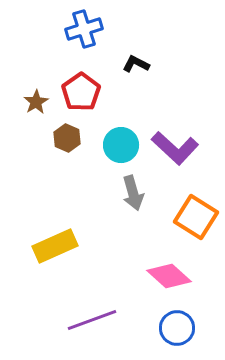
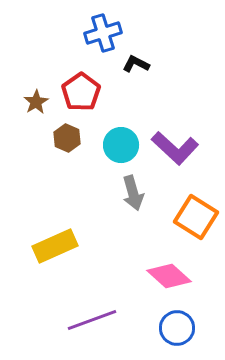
blue cross: moved 19 px right, 4 px down
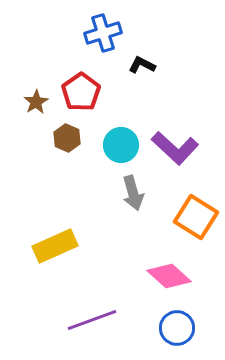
black L-shape: moved 6 px right, 1 px down
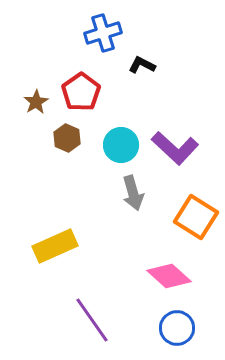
purple line: rotated 75 degrees clockwise
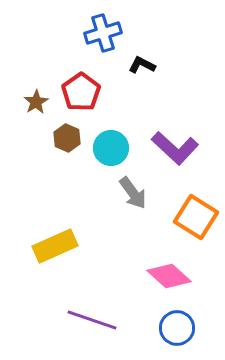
cyan circle: moved 10 px left, 3 px down
gray arrow: rotated 20 degrees counterclockwise
purple line: rotated 36 degrees counterclockwise
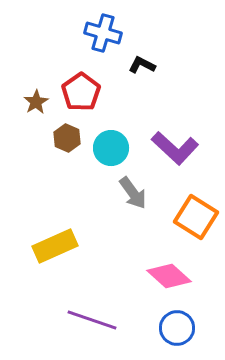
blue cross: rotated 33 degrees clockwise
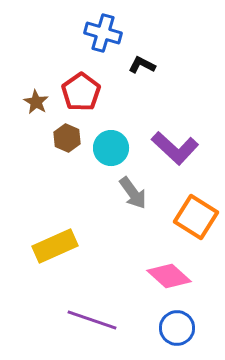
brown star: rotated 10 degrees counterclockwise
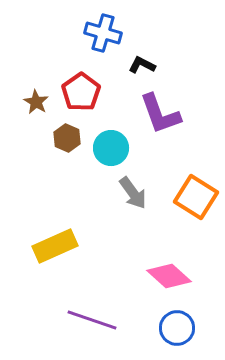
purple L-shape: moved 15 px left, 34 px up; rotated 27 degrees clockwise
orange square: moved 20 px up
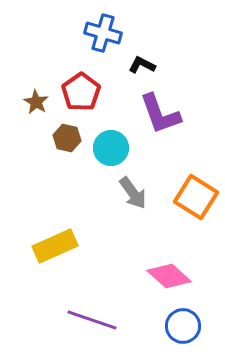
brown hexagon: rotated 12 degrees counterclockwise
blue circle: moved 6 px right, 2 px up
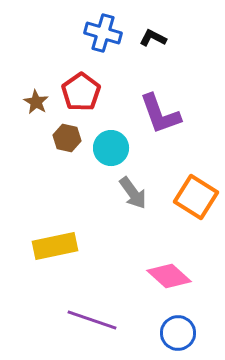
black L-shape: moved 11 px right, 27 px up
yellow rectangle: rotated 12 degrees clockwise
blue circle: moved 5 px left, 7 px down
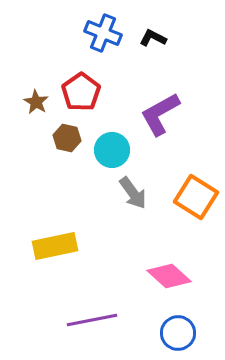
blue cross: rotated 6 degrees clockwise
purple L-shape: rotated 81 degrees clockwise
cyan circle: moved 1 px right, 2 px down
purple line: rotated 30 degrees counterclockwise
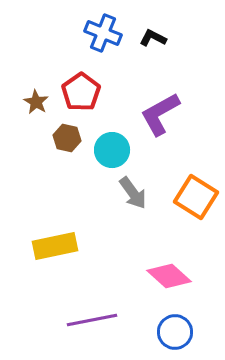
blue circle: moved 3 px left, 1 px up
